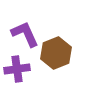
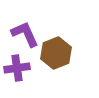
purple cross: moved 1 px up
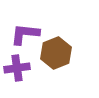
purple L-shape: rotated 60 degrees counterclockwise
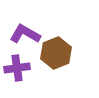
purple L-shape: rotated 24 degrees clockwise
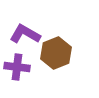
purple cross: moved 1 px up; rotated 15 degrees clockwise
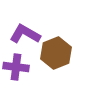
purple cross: moved 1 px left
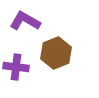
purple L-shape: moved 13 px up
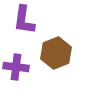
purple L-shape: moved 1 px left, 1 px up; rotated 112 degrees counterclockwise
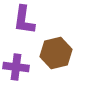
brown hexagon: rotated 8 degrees clockwise
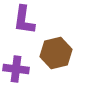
purple cross: moved 2 px down
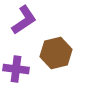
purple L-shape: rotated 132 degrees counterclockwise
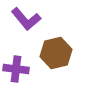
purple L-shape: moved 2 px right, 1 px up; rotated 84 degrees clockwise
